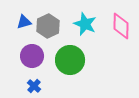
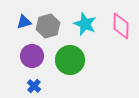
gray hexagon: rotated 10 degrees clockwise
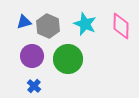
gray hexagon: rotated 20 degrees counterclockwise
green circle: moved 2 px left, 1 px up
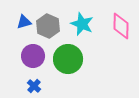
cyan star: moved 3 px left
purple circle: moved 1 px right
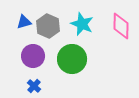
green circle: moved 4 px right
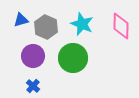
blue triangle: moved 3 px left, 2 px up
gray hexagon: moved 2 px left, 1 px down
green circle: moved 1 px right, 1 px up
blue cross: moved 1 px left
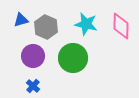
cyan star: moved 4 px right; rotated 10 degrees counterclockwise
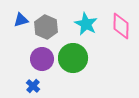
cyan star: rotated 15 degrees clockwise
purple circle: moved 9 px right, 3 px down
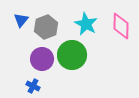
blue triangle: rotated 35 degrees counterclockwise
gray hexagon: rotated 15 degrees clockwise
green circle: moved 1 px left, 3 px up
blue cross: rotated 16 degrees counterclockwise
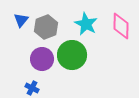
blue cross: moved 1 px left, 2 px down
